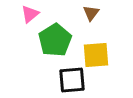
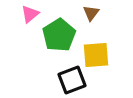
green pentagon: moved 4 px right, 5 px up
black square: rotated 16 degrees counterclockwise
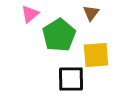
black square: moved 1 px left, 1 px up; rotated 20 degrees clockwise
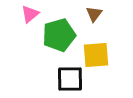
brown triangle: moved 3 px right, 1 px down
green pentagon: rotated 16 degrees clockwise
black square: moved 1 px left
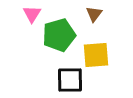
pink triangle: moved 2 px right; rotated 18 degrees counterclockwise
black square: moved 1 px down
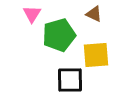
brown triangle: rotated 42 degrees counterclockwise
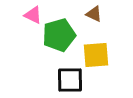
pink triangle: moved 1 px right, 1 px down; rotated 36 degrees counterclockwise
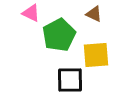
pink triangle: moved 2 px left, 2 px up
green pentagon: rotated 12 degrees counterclockwise
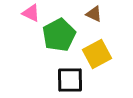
yellow square: moved 1 px right, 1 px up; rotated 24 degrees counterclockwise
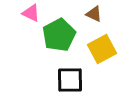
yellow square: moved 5 px right, 5 px up
